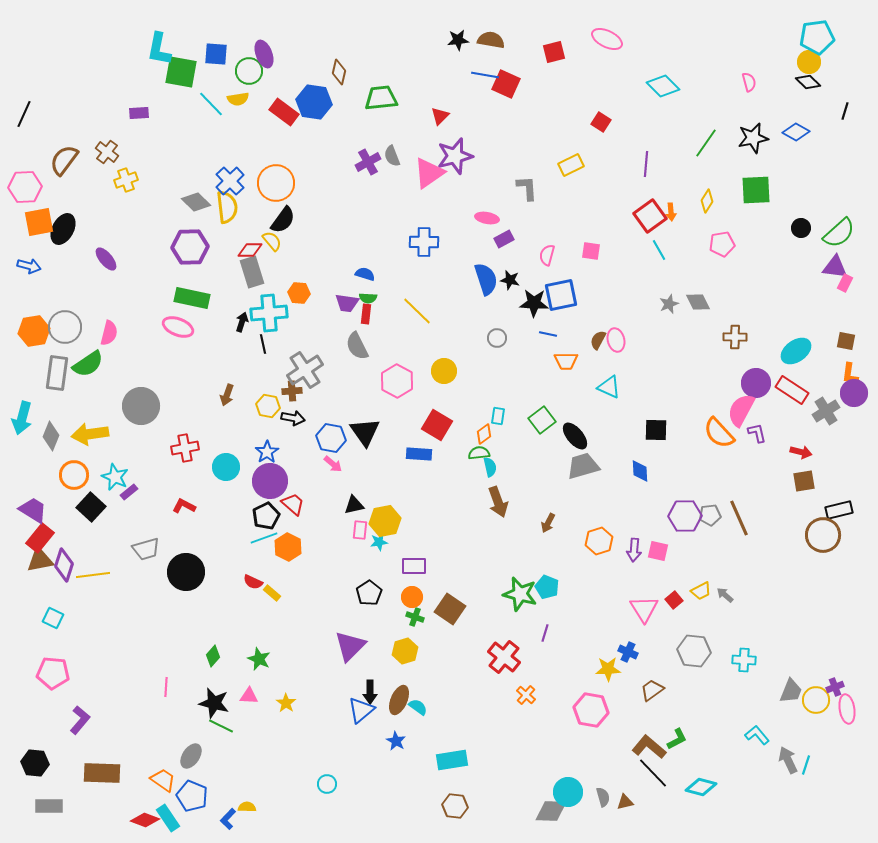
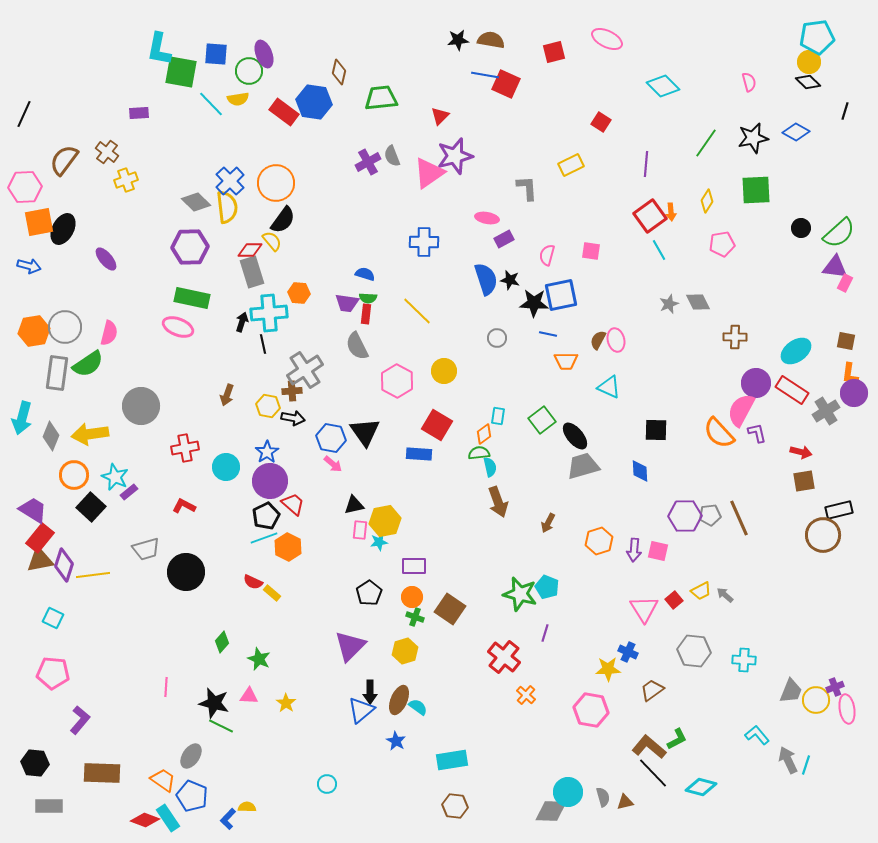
green diamond at (213, 656): moved 9 px right, 14 px up
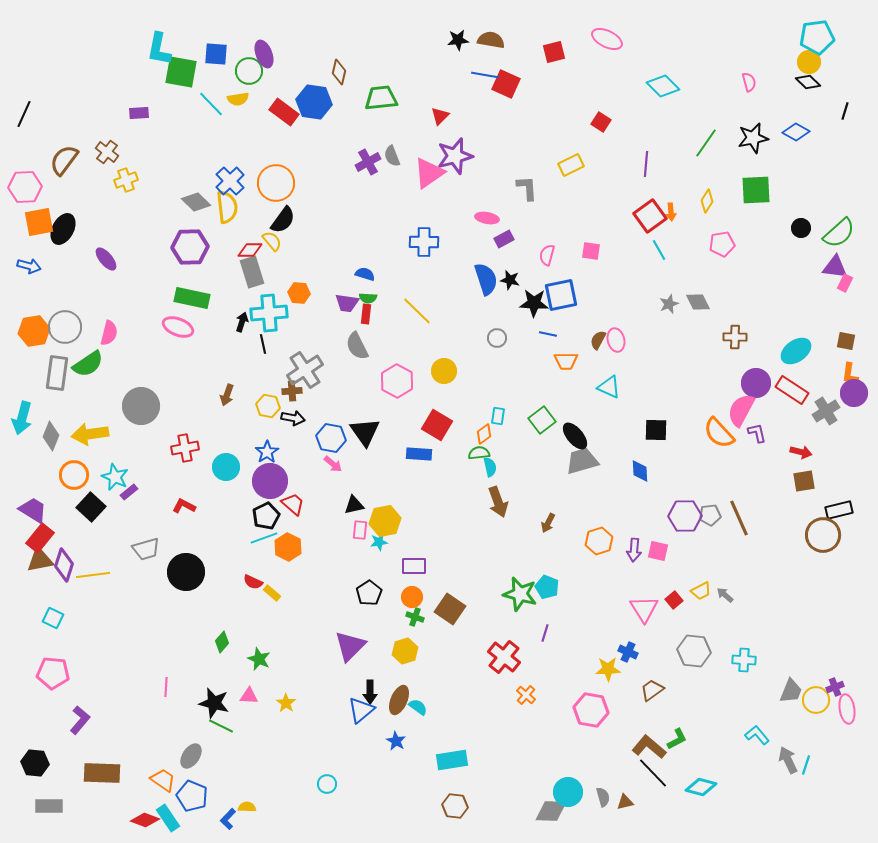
gray trapezoid at (583, 466): moved 1 px left, 5 px up
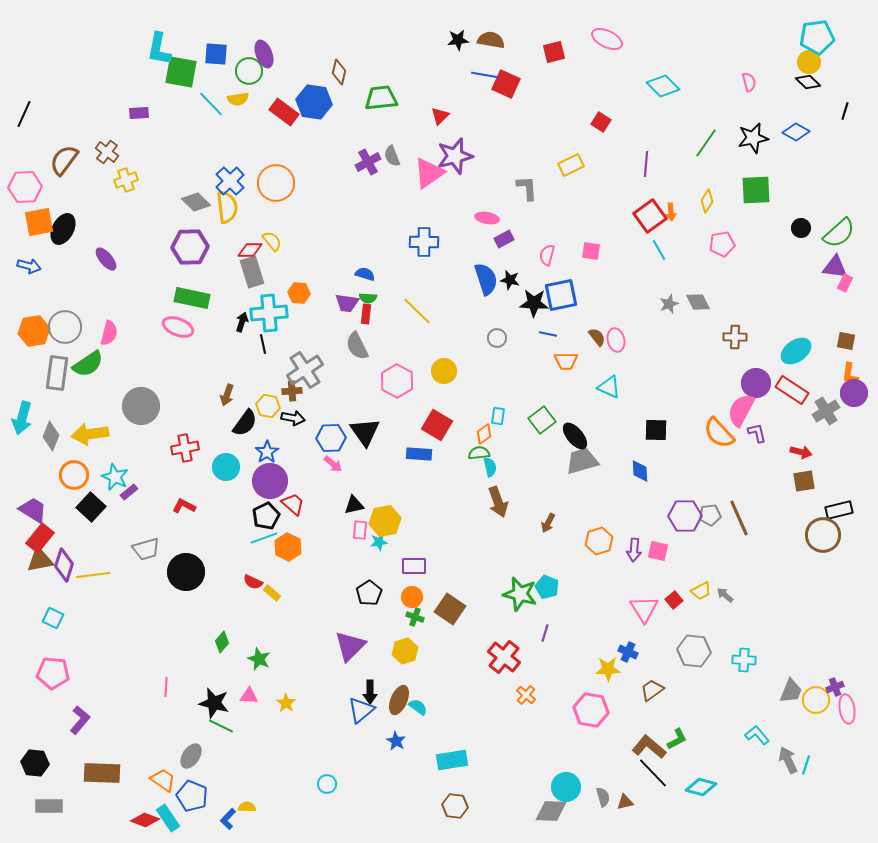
black semicircle at (283, 220): moved 38 px left, 203 px down
brown semicircle at (598, 340): moved 1 px left, 3 px up; rotated 114 degrees clockwise
blue hexagon at (331, 438): rotated 12 degrees counterclockwise
cyan circle at (568, 792): moved 2 px left, 5 px up
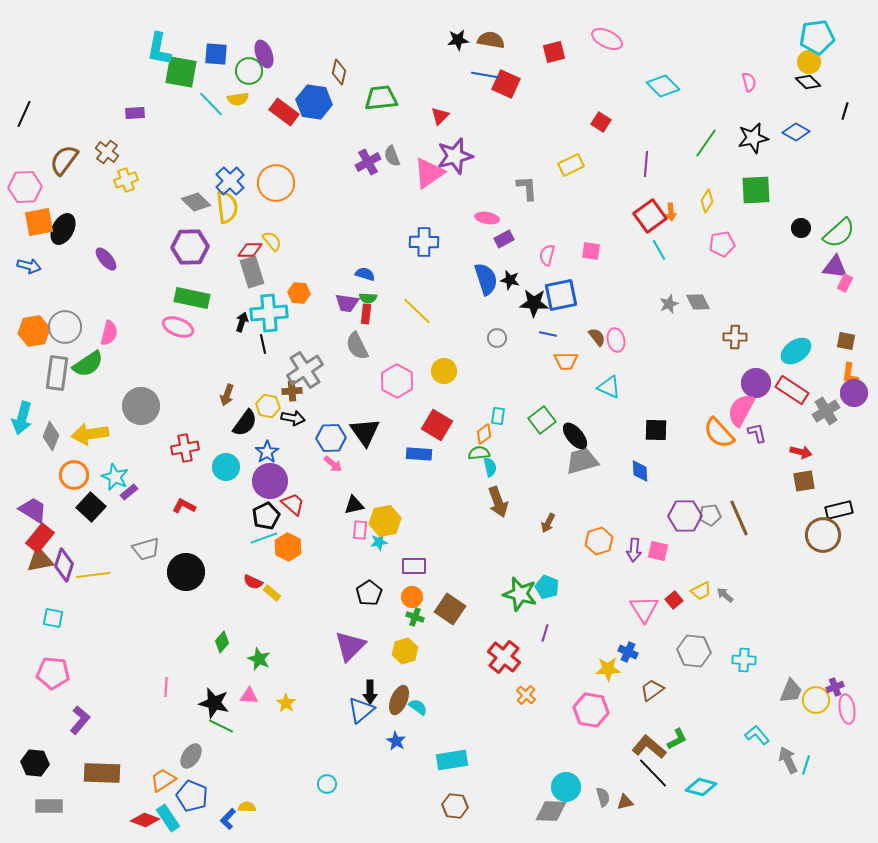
purple rectangle at (139, 113): moved 4 px left
cyan square at (53, 618): rotated 15 degrees counterclockwise
orange trapezoid at (163, 780): rotated 68 degrees counterclockwise
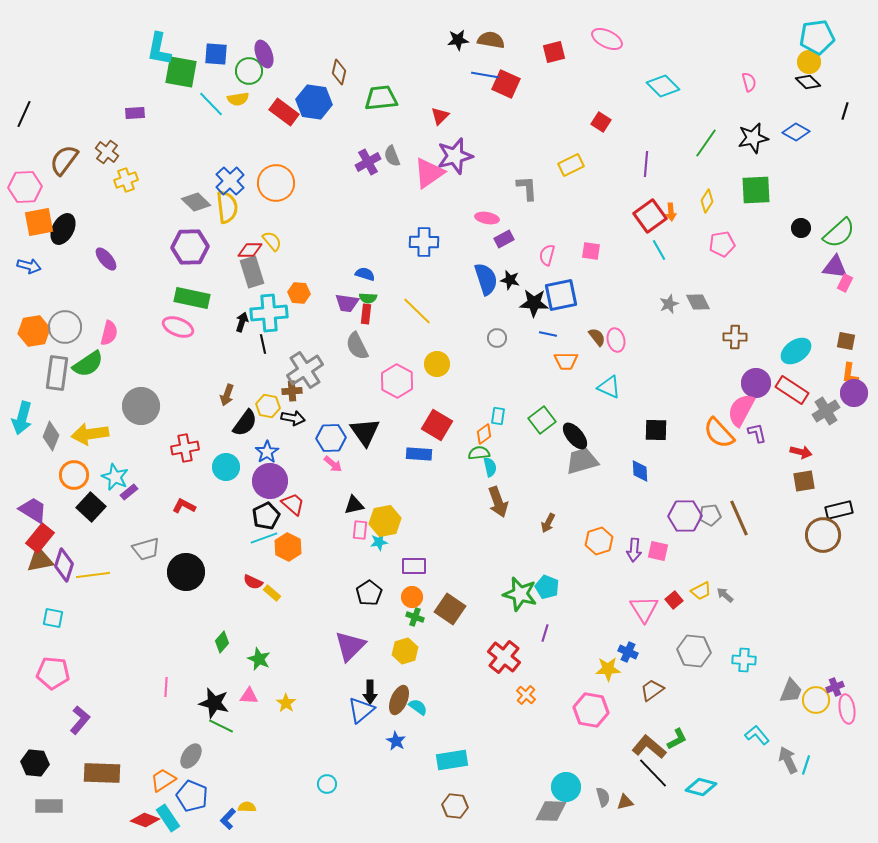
yellow circle at (444, 371): moved 7 px left, 7 px up
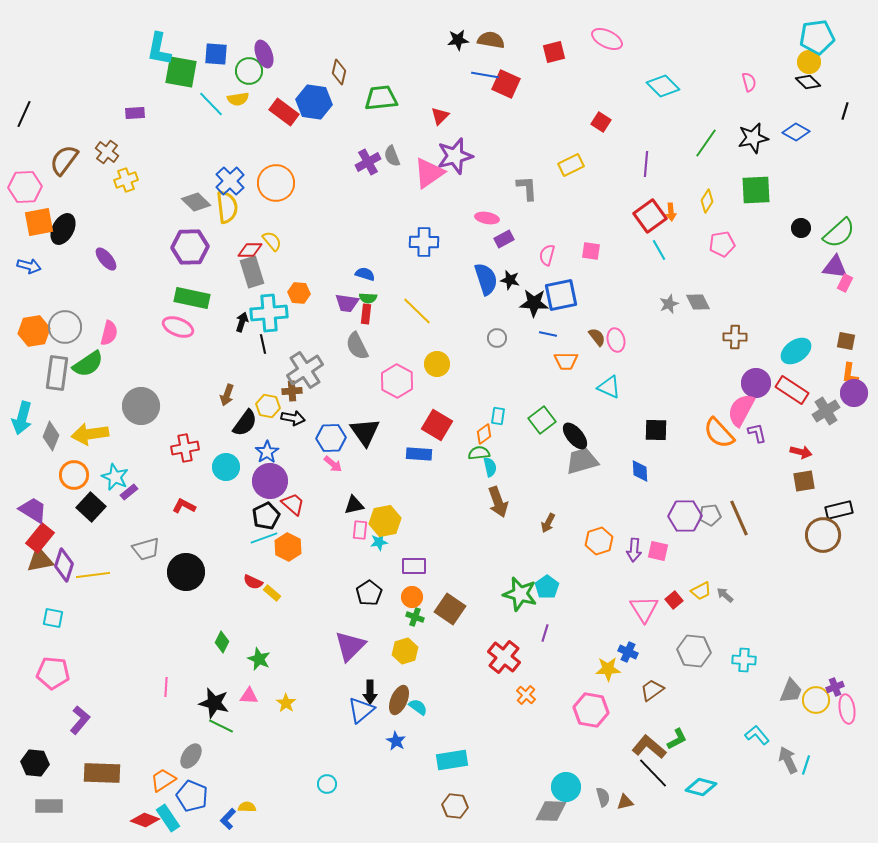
cyan pentagon at (547, 587): rotated 15 degrees clockwise
green diamond at (222, 642): rotated 15 degrees counterclockwise
